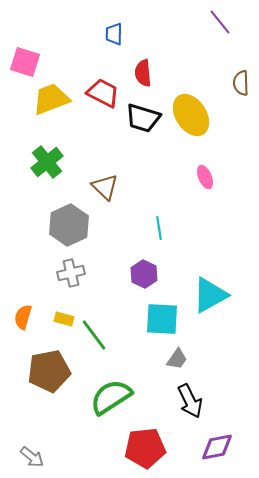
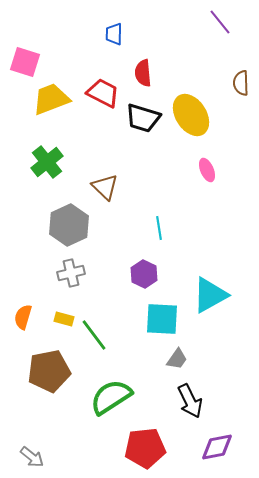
pink ellipse: moved 2 px right, 7 px up
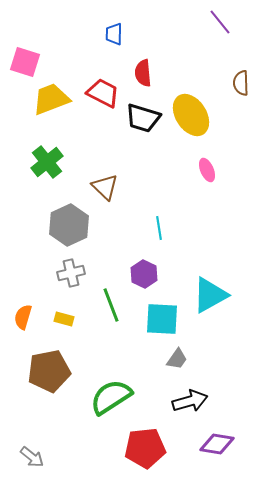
green line: moved 17 px right, 30 px up; rotated 16 degrees clockwise
black arrow: rotated 80 degrees counterclockwise
purple diamond: moved 3 px up; rotated 20 degrees clockwise
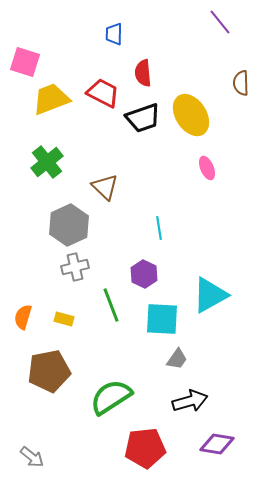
black trapezoid: rotated 36 degrees counterclockwise
pink ellipse: moved 2 px up
gray cross: moved 4 px right, 6 px up
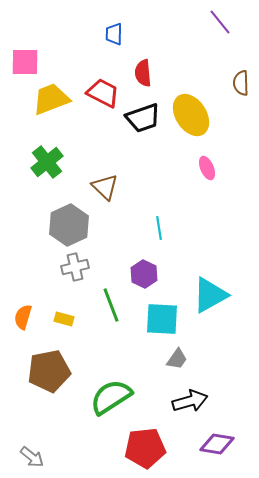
pink square: rotated 16 degrees counterclockwise
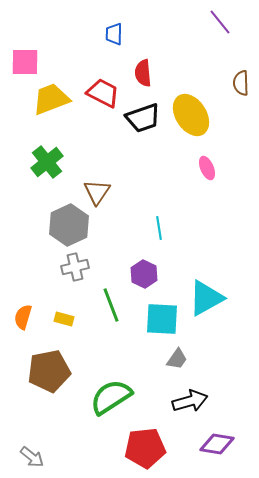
brown triangle: moved 8 px left, 5 px down; rotated 20 degrees clockwise
cyan triangle: moved 4 px left, 3 px down
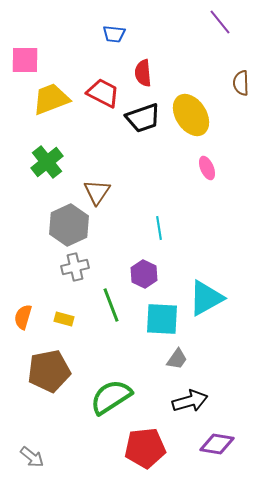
blue trapezoid: rotated 85 degrees counterclockwise
pink square: moved 2 px up
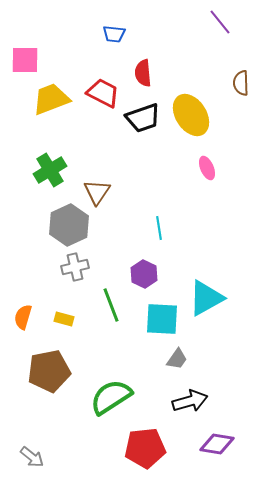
green cross: moved 3 px right, 8 px down; rotated 8 degrees clockwise
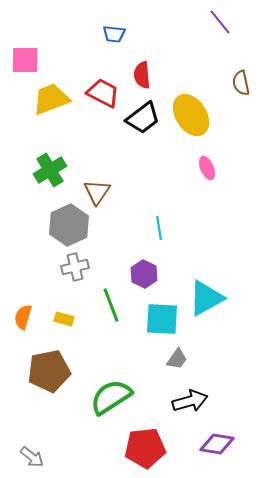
red semicircle: moved 1 px left, 2 px down
brown semicircle: rotated 10 degrees counterclockwise
black trapezoid: rotated 18 degrees counterclockwise
